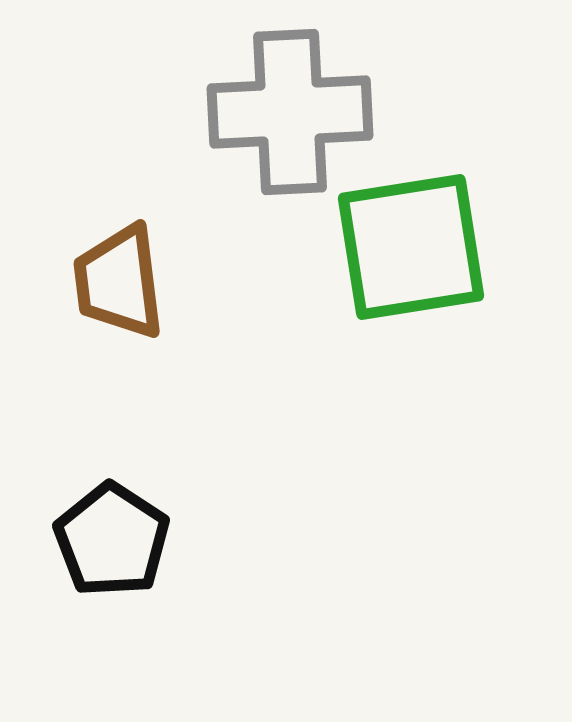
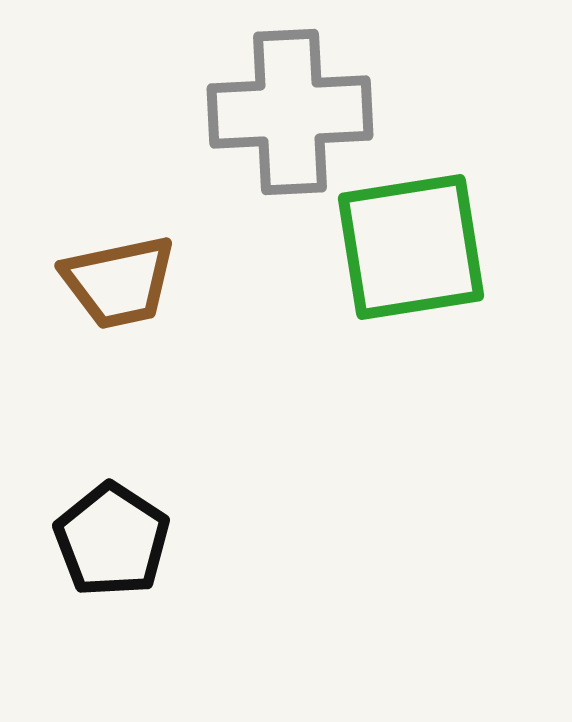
brown trapezoid: rotated 95 degrees counterclockwise
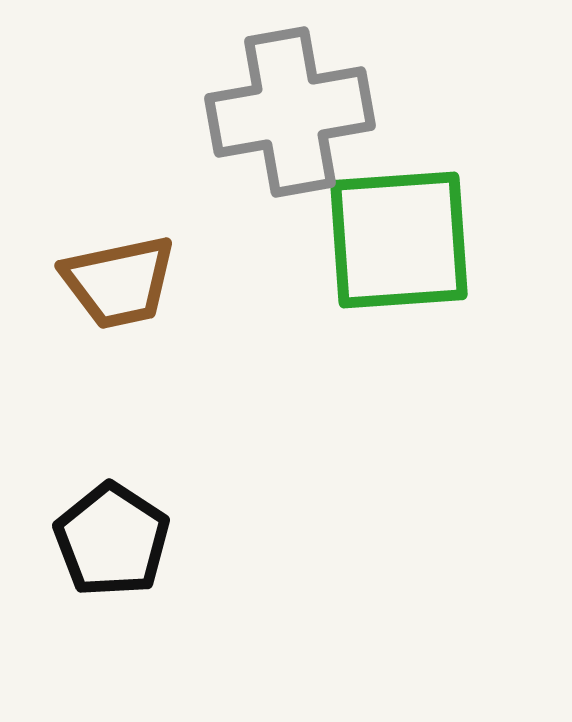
gray cross: rotated 7 degrees counterclockwise
green square: moved 12 px left, 7 px up; rotated 5 degrees clockwise
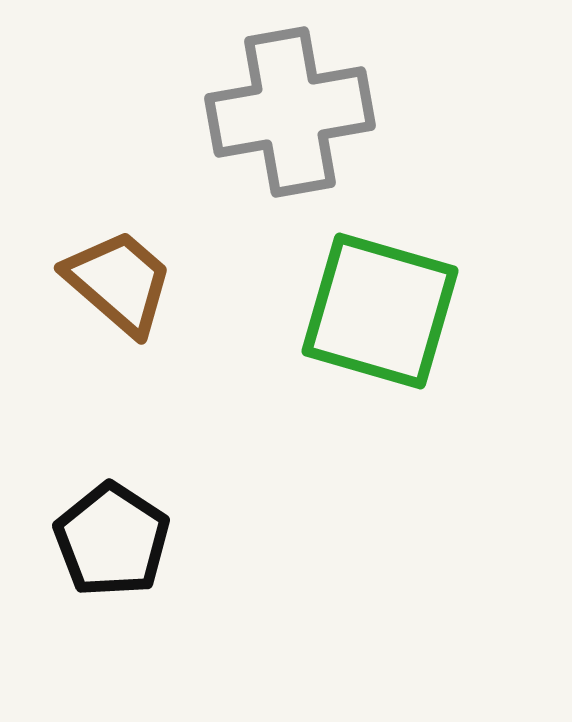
green square: moved 19 px left, 71 px down; rotated 20 degrees clockwise
brown trapezoid: rotated 127 degrees counterclockwise
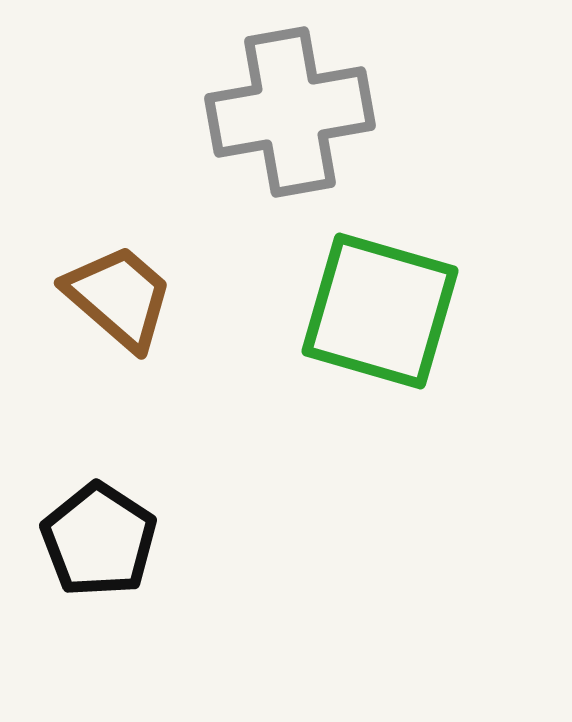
brown trapezoid: moved 15 px down
black pentagon: moved 13 px left
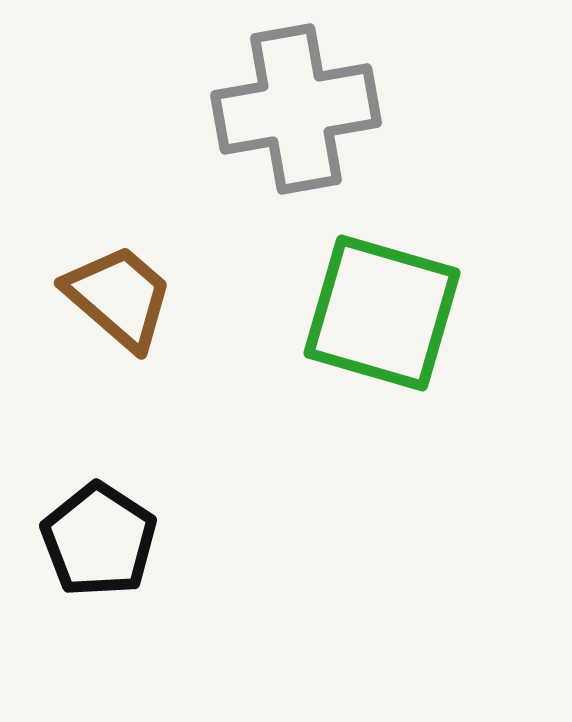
gray cross: moved 6 px right, 3 px up
green square: moved 2 px right, 2 px down
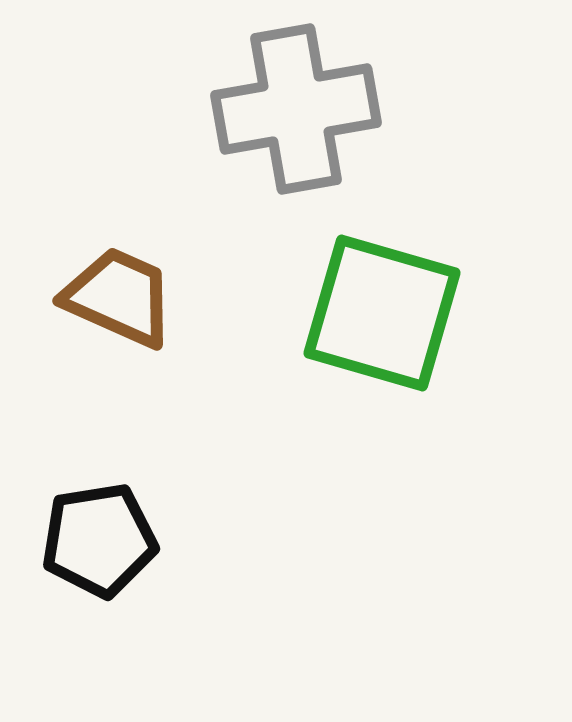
brown trapezoid: rotated 17 degrees counterclockwise
black pentagon: rotated 30 degrees clockwise
